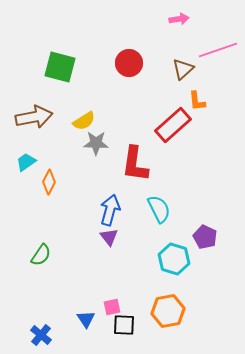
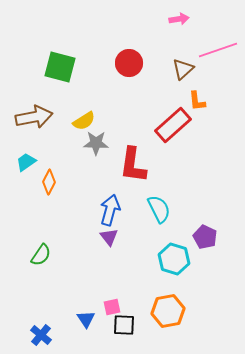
red L-shape: moved 2 px left, 1 px down
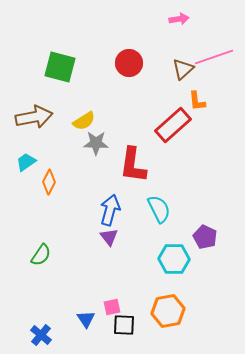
pink line: moved 4 px left, 7 px down
cyan hexagon: rotated 16 degrees counterclockwise
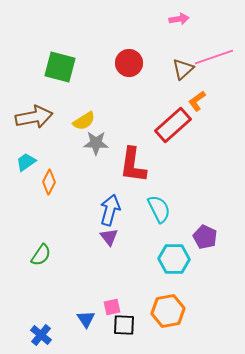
orange L-shape: rotated 60 degrees clockwise
